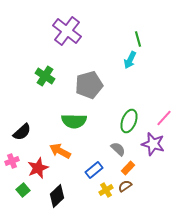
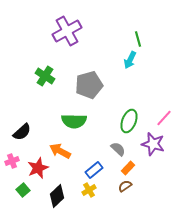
purple cross: rotated 24 degrees clockwise
yellow cross: moved 17 px left
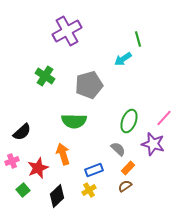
cyan arrow: moved 7 px left, 1 px up; rotated 30 degrees clockwise
orange arrow: moved 3 px right, 3 px down; rotated 45 degrees clockwise
blue rectangle: rotated 18 degrees clockwise
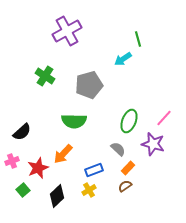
orange arrow: rotated 120 degrees counterclockwise
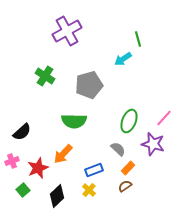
yellow cross: rotated 16 degrees counterclockwise
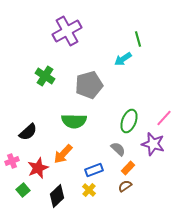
black semicircle: moved 6 px right
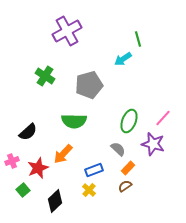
pink line: moved 1 px left
black diamond: moved 2 px left, 5 px down
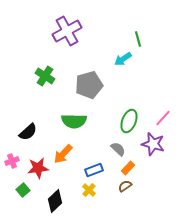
red star: rotated 15 degrees clockwise
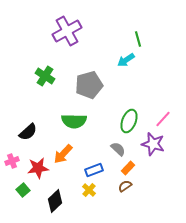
cyan arrow: moved 3 px right, 1 px down
pink line: moved 1 px down
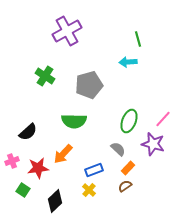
cyan arrow: moved 2 px right, 2 px down; rotated 30 degrees clockwise
green square: rotated 16 degrees counterclockwise
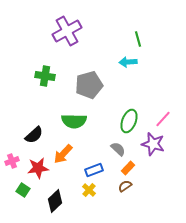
green cross: rotated 24 degrees counterclockwise
black semicircle: moved 6 px right, 3 px down
